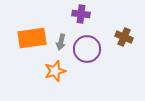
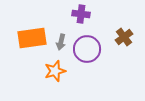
brown cross: rotated 30 degrees clockwise
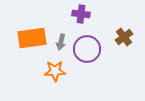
orange star: rotated 15 degrees clockwise
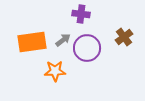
orange rectangle: moved 4 px down
gray arrow: moved 2 px right, 2 px up; rotated 140 degrees counterclockwise
purple circle: moved 1 px up
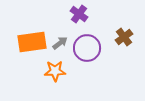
purple cross: moved 2 px left; rotated 30 degrees clockwise
gray arrow: moved 3 px left, 3 px down
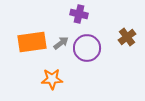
purple cross: rotated 24 degrees counterclockwise
brown cross: moved 3 px right
gray arrow: moved 1 px right
orange star: moved 3 px left, 8 px down
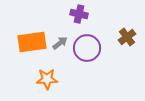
gray arrow: moved 1 px left
orange star: moved 5 px left
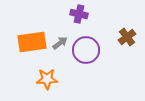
purple circle: moved 1 px left, 2 px down
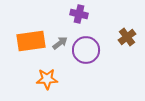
orange rectangle: moved 1 px left, 1 px up
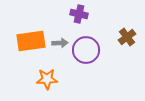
gray arrow: rotated 35 degrees clockwise
